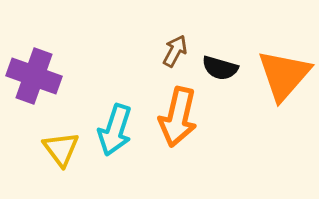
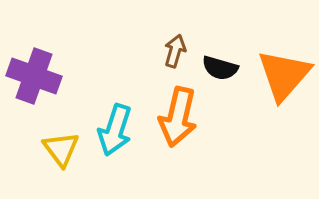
brown arrow: rotated 12 degrees counterclockwise
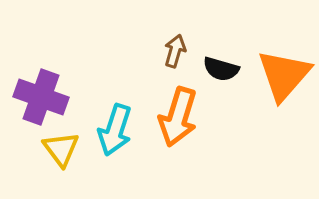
black semicircle: moved 1 px right, 1 px down
purple cross: moved 7 px right, 21 px down
orange arrow: rotated 4 degrees clockwise
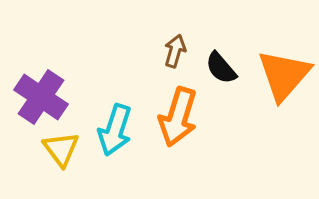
black semicircle: moved 1 px up; rotated 33 degrees clockwise
purple cross: rotated 14 degrees clockwise
